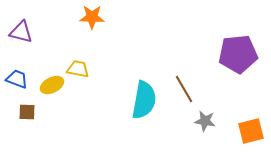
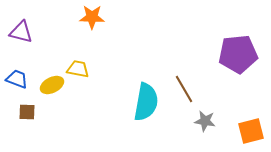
cyan semicircle: moved 2 px right, 2 px down
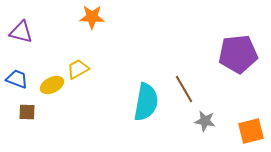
yellow trapezoid: rotated 40 degrees counterclockwise
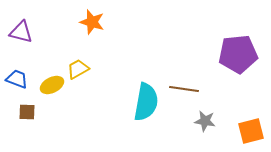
orange star: moved 5 px down; rotated 15 degrees clockwise
brown line: rotated 52 degrees counterclockwise
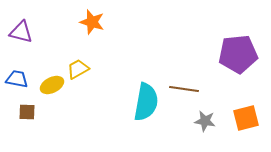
blue trapezoid: rotated 10 degrees counterclockwise
orange square: moved 5 px left, 13 px up
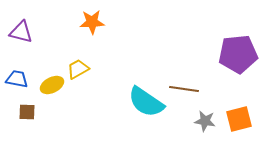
orange star: rotated 20 degrees counterclockwise
cyan semicircle: rotated 114 degrees clockwise
orange square: moved 7 px left, 1 px down
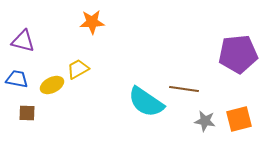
purple triangle: moved 2 px right, 9 px down
brown square: moved 1 px down
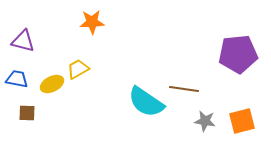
yellow ellipse: moved 1 px up
orange square: moved 3 px right, 2 px down
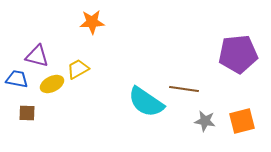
purple triangle: moved 14 px right, 15 px down
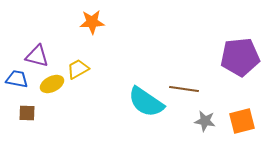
purple pentagon: moved 2 px right, 3 px down
